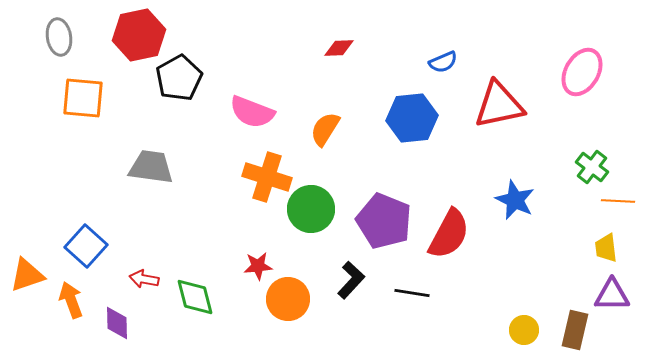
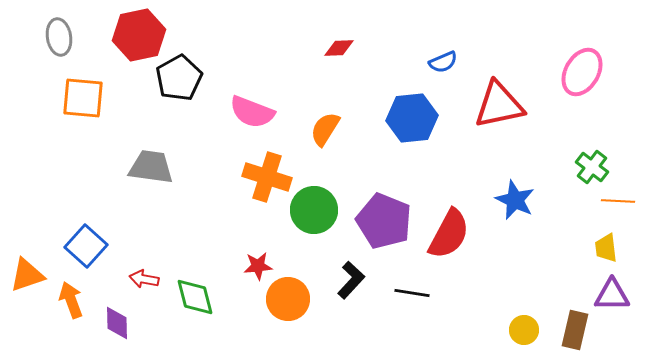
green circle: moved 3 px right, 1 px down
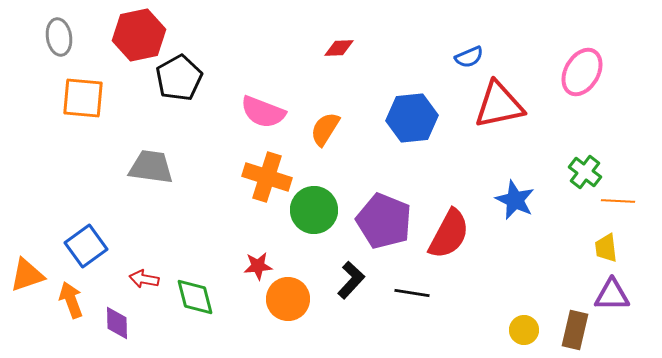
blue semicircle: moved 26 px right, 5 px up
pink semicircle: moved 11 px right
green cross: moved 7 px left, 5 px down
blue square: rotated 12 degrees clockwise
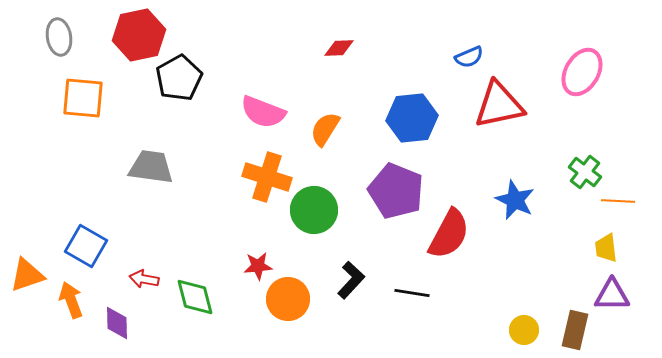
purple pentagon: moved 12 px right, 30 px up
blue square: rotated 24 degrees counterclockwise
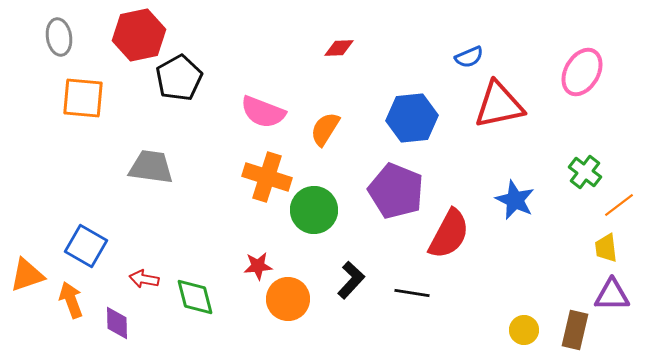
orange line: moved 1 px right, 4 px down; rotated 40 degrees counterclockwise
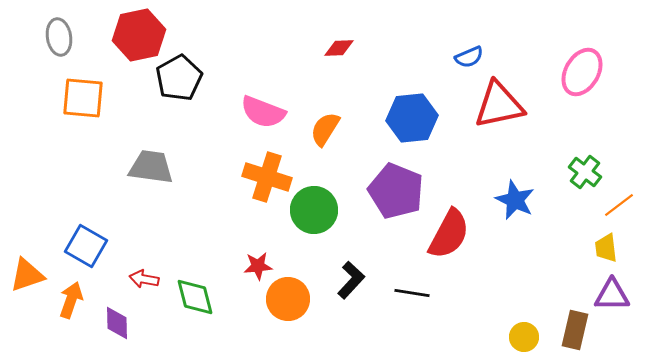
orange arrow: rotated 39 degrees clockwise
yellow circle: moved 7 px down
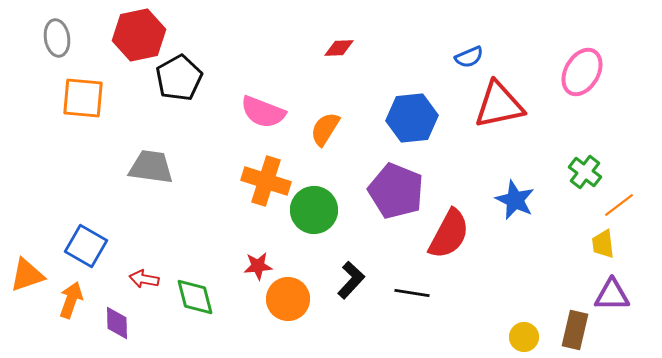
gray ellipse: moved 2 px left, 1 px down
orange cross: moved 1 px left, 4 px down
yellow trapezoid: moved 3 px left, 4 px up
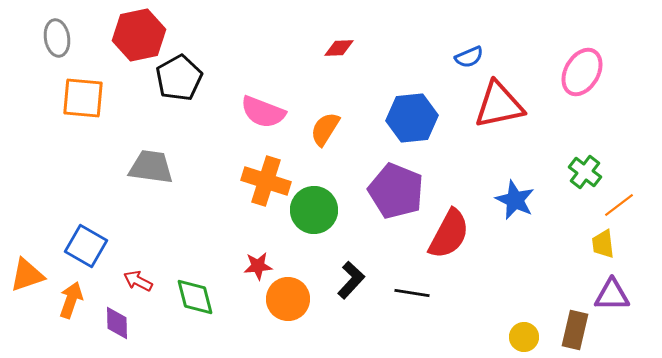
red arrow: moved 6 px left, 2 px down; rotated 16 degrees clockwise
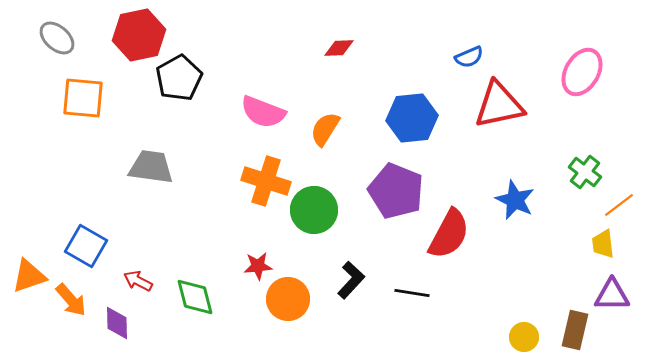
gray ellipse: rotated 39 degrees counterclockwise
orange triangle: moved 2 px right, 1 px down
orange arrow: rotated 120 degrees clockwise
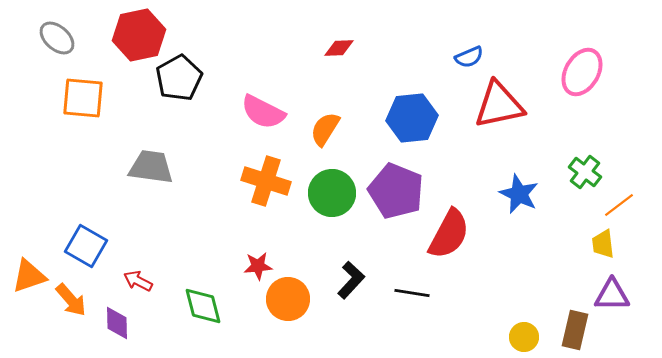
pink semicircle: rotated 6 degrees clockwise
blue star: moved 4 px right, 6 px up
green circle: moved 18 px right, 17 px up
green diamond: moved 8 px right, 9 px down
